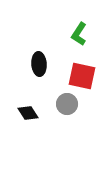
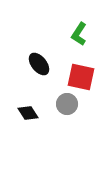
black ellipse: rotated 35 degrees counterclockwise
red square: moved 1 px left, 1 px down
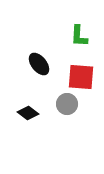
green L-shape: moved 2 px down; rotated 30 degrees counterclockwise
red square: rotated 8 degrees counterclockwise
black diamond: rotated 20 degrees counterclockwise
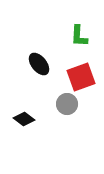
red square: rotated 24 degrees counterclockwise
black diamond: moved 4 px left, 6 px down
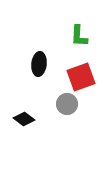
black ellipse: rotated 45 degrees clockwise
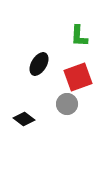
black ellipse: rotated 25 degrees clockwise
red square: moved 3 px left
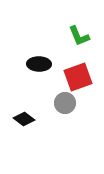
green L-shape: rotated 25 degrees counterclockwise
black ellipse: rotated 60 degrees clockwise
gray circle: moved 2 px left, 1 px up
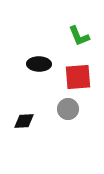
red square: rotated 16 degrees clockwise
gray circle: moved 3 px right, 6 px down
black diamond: moved 2 px down; rotated 40 degrees counterclockwise
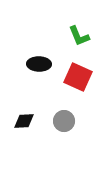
red square: rotated 28 degrees clockwise
gray circle: moved 4 px left, 12 px down
